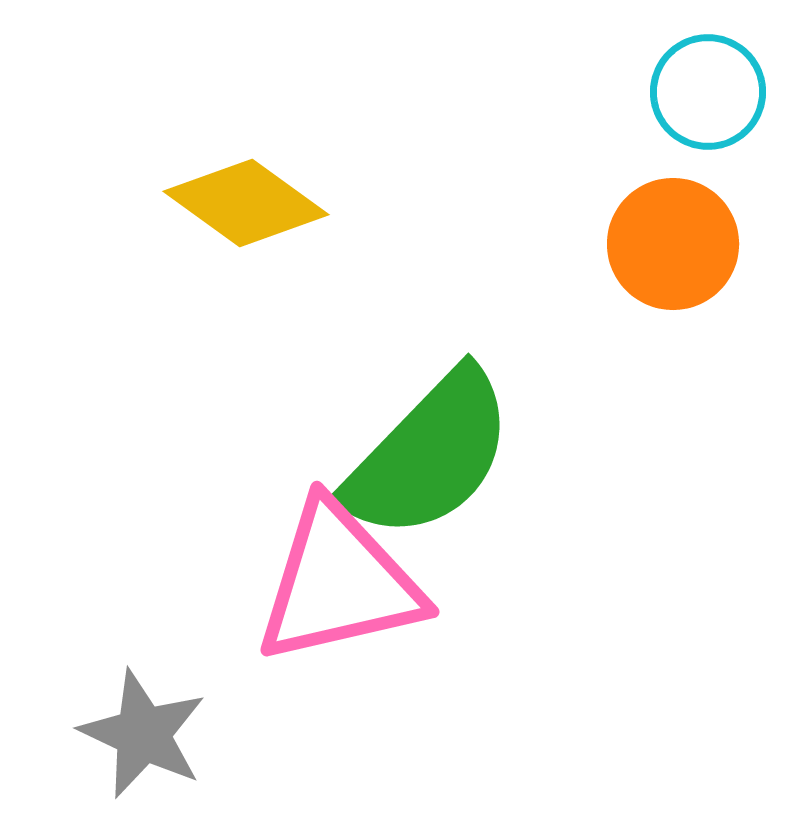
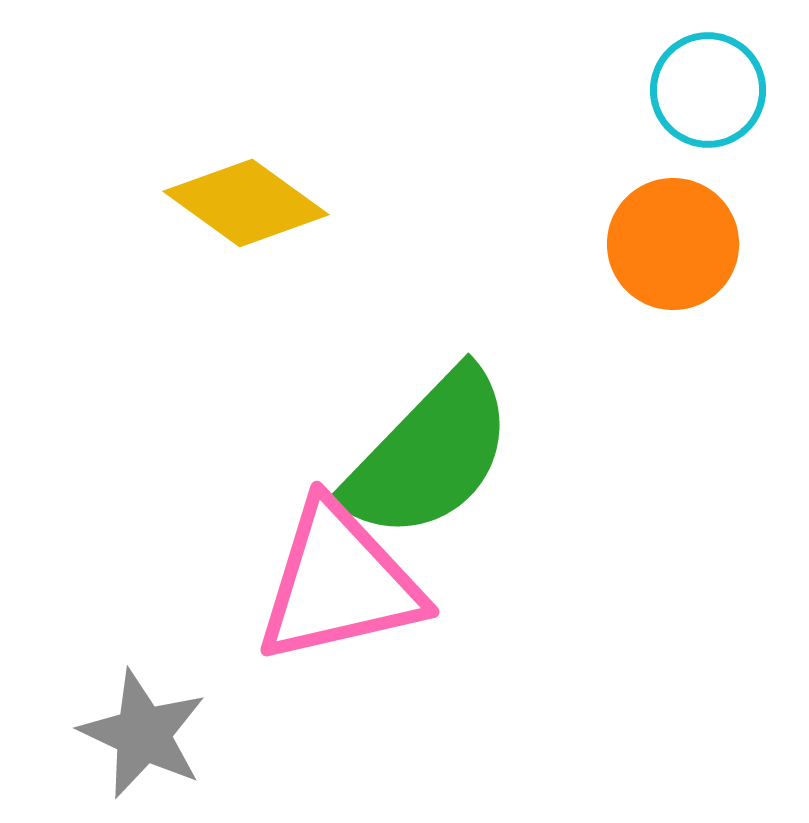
cyan circle: moved 2 px up
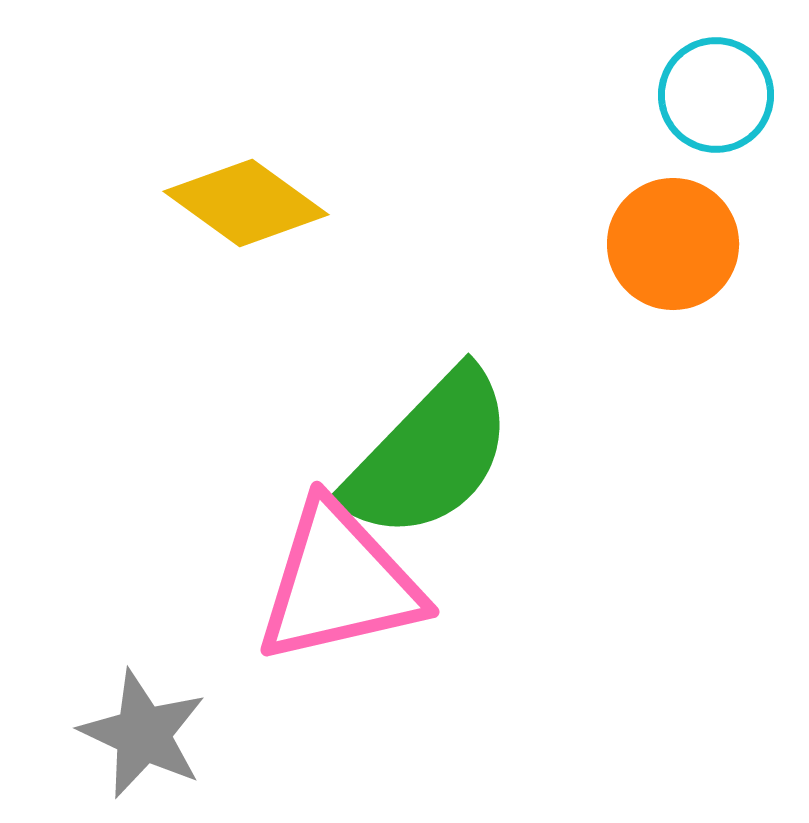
cyan circle: moved 8 px right, 5 px down
